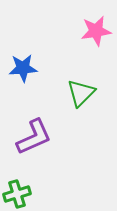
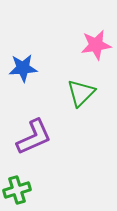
pink star: moved 14 px down
green cross: moved 4 px up
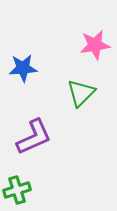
pink star: moved 1 px left
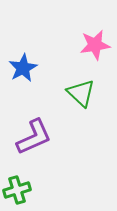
blue star: rotated 24 degrees counterclockwise
green triangle: rotated 32 degrees counterclockwise
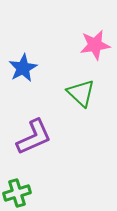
green cross: moved 3 px down
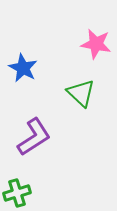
pink star: moved 1 px right, 1 px up; rotated 20 degrees clockwise
blue star: rotated 16 degrees counterclockwise
purple L-shape: rotated 9 degrees counterclockwise
